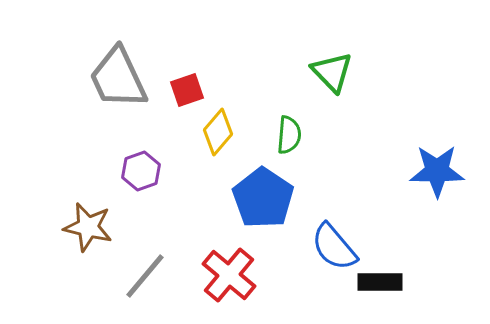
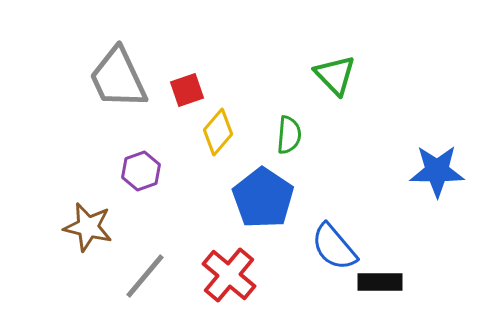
green triangle: moved 3 px right, 3 px down
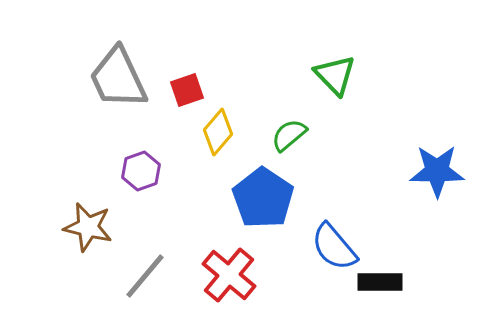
green semicircle: rotated 135 degrees counterclockwise
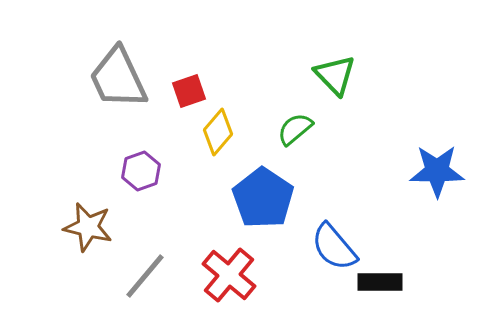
red square: moved 2 px right, 1 px down
green semicircle: moved 6 px right, 6 px up
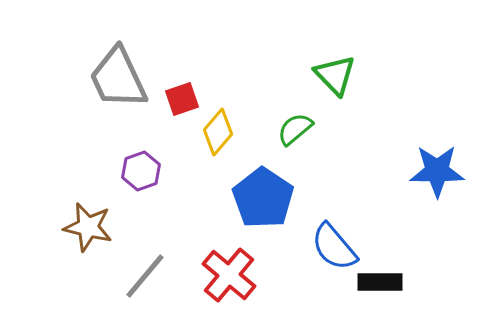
red square: moved 7 px left, 8 px down
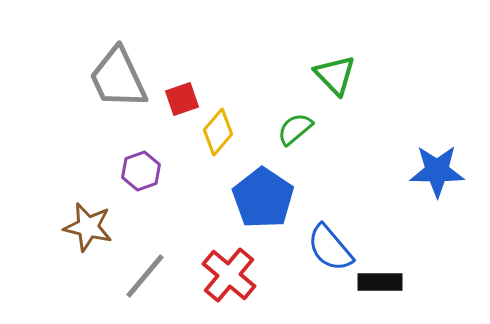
blue semicircle: moved 4 px left, 1 px down
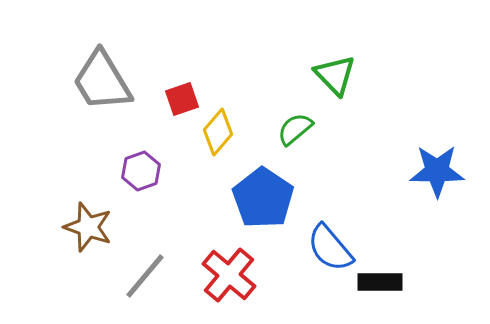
gray trapezoid: moved 16 px left, 3 px down; rotated 6 degrees counterclockwise
brown star: rotated 6 degrees clockwise
